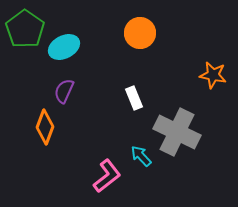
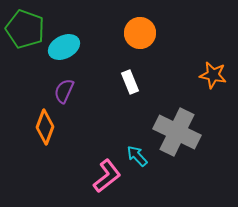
green pentagon: rotated 15 degrees counterclockwise
white rectangle: moved 4 px left, 16 px up
cyan arrow: moved 4 px left
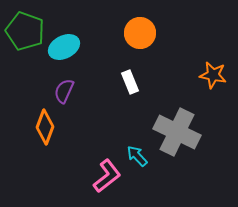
green pentagon: moved 2 px down
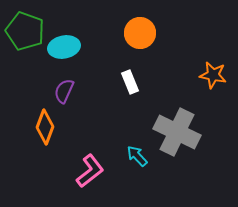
cyan ellipse: rotated 16 degrees clockwise
pink L-shape: moved 17 px left, 5 px up
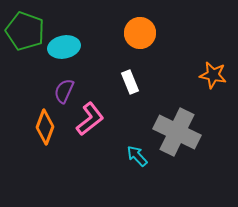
pink L-shape: moved 52 px up
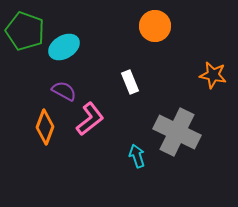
orange circle: moved 15 px right, 7 px up
cyan ellipse: rotated 20 degrees counterclockwise
purple semicircle: rotated 95 degrees clockwise
cyan arrow: rotated 25 degrees clockwise
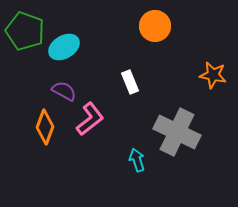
cyan arrow: moved 4 px down
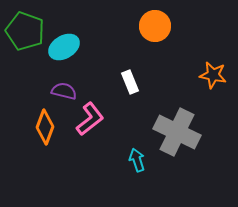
purple semicircle: rotated 15 degrees counterclockwise
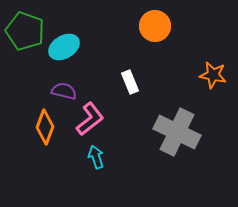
cyan arrow: moved 41 px left, 3 px up
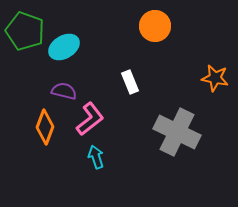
orange star: moved 2 px right, 3 px down
